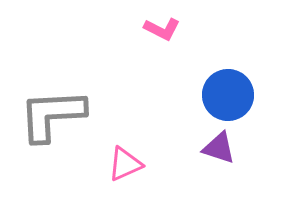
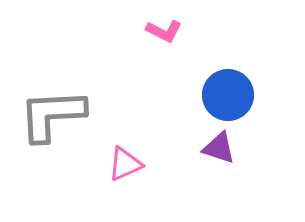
pink L-shape: moved 2 px right, 2 px down
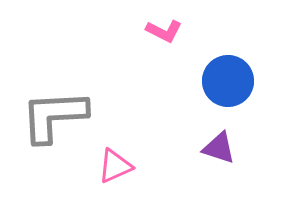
blue circle: moved 14 px up
gray L-shape: moved 2 px right, 1 px down
pink triangle: moved 10 px left, 2 px down
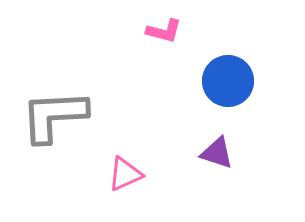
pink L-shape: rotated 12 degrees counterclockwise
purple triangle: moved 2 px left, 5 px down
pink triangle: moved 10 px right, 8 px down
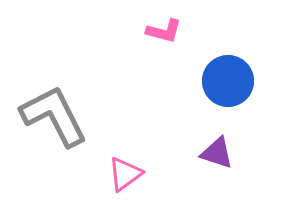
gray L-shape: rotated 66 degrees clockwise
pink triangle: rotated 12 degrees counterclockwise
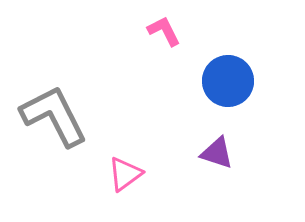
pink L-shape: rotated 132 degrees counterclockwise
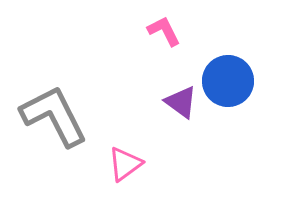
purple triangle: moved 36 px left, 51 px up; rotated 18 degrees clockwise
pink triangle: moved 10 px up
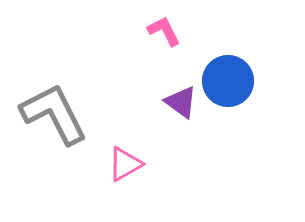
gray L-shape: moved 2 px up
pink triangle: rotated 6 degrees clockwise
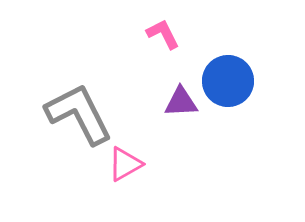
pink L-shape: moved 1 px left, 3 px down
purple triangle: rotated 39 degrees counterclockwise
gray L-shape: moved 25 px right
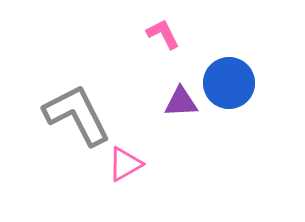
blue circle: moved 1 px right, 2 px down
gray L-shape: moved 2 px left, 1 px down
